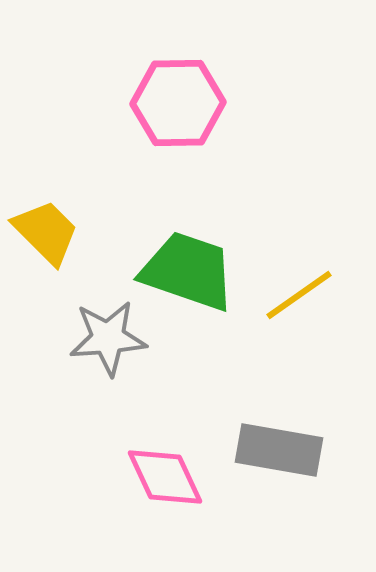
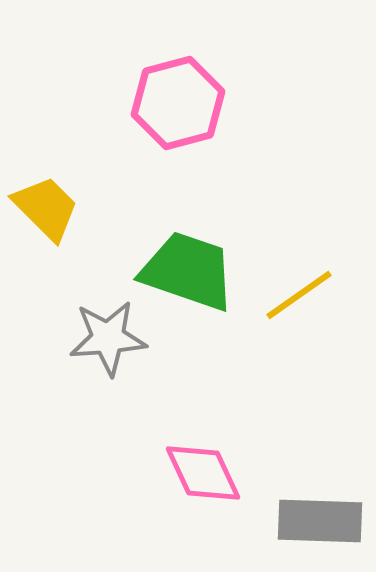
pink hexagon: rotated 14 degrees counterclockwise
yellow trapezoid: moved 24 px up
gray rectangle: moved 41 px right, 71 px down; rotated 8 degrees counterclockwise
pink diamond: moved 38 px right, 4 px up
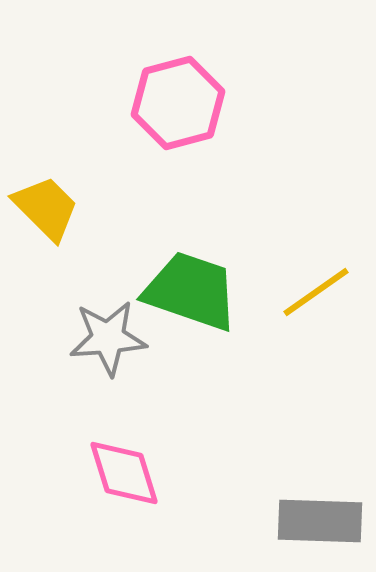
green trapezoid: moved 3 px right, 20 px down
yellow line: moved 17 px right, 3 px up
pink diamond: moved 79 px left; rotated 8 degrees clockwise
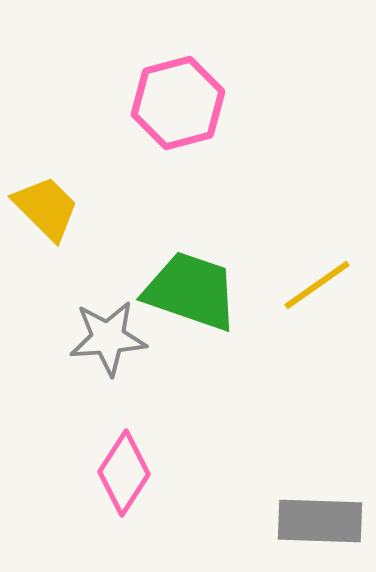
yellow line: moved 1 px right, 7 px up
pink diamond: rotated 50 degrees clockwise
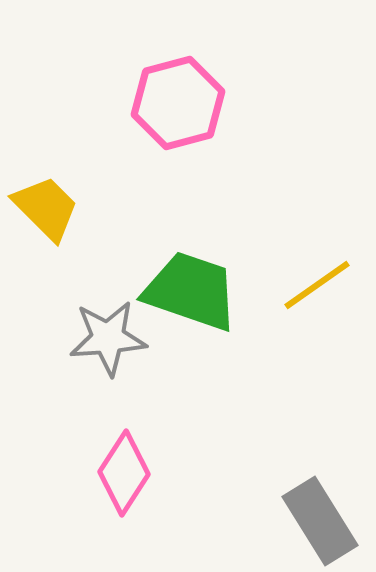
gray rectangle: rotated 56 degrees clockwise
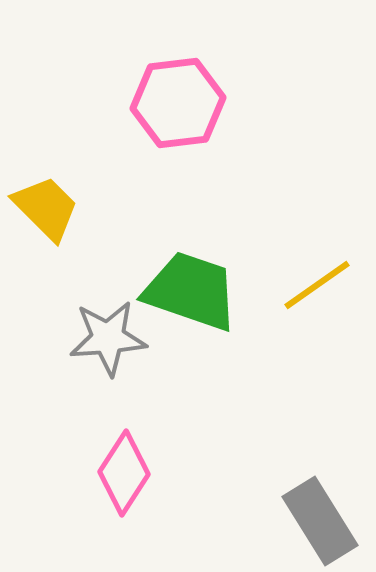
pink hexagon: rotated 8 degrees clockwise
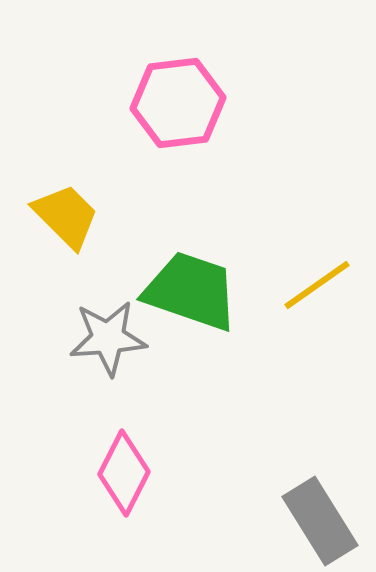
yellow trapezoid: moved 20 px right, 8 px down
pink diamond: rotated 6 degrees counterclockwise
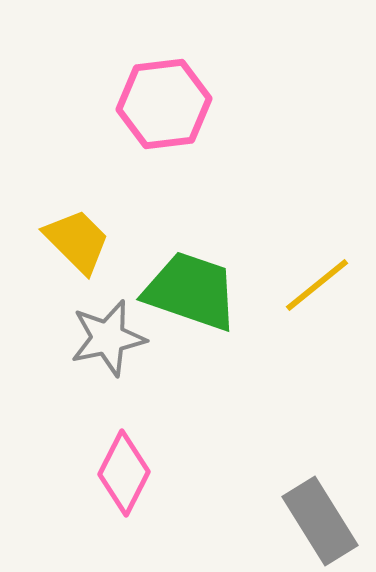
pink hexagon: moved 14 px left, 1 px down
yellow trapezoid: moved 11 px right, 25 px down
yellow line: rotated 4 degrees counterclockwise
gray star: rotated 8 degrees counterclockwise
